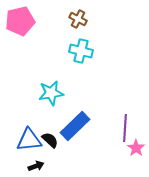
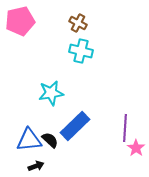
brown cross: moved 4 px down
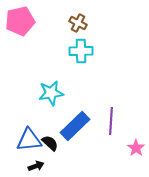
cyan cross: rotated 15 degrees counterclockwise
purple line: moved 14 px left, 7 px up
black semicircle: moved 3 px down
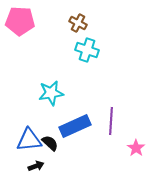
pink pentagon: rotated 16 degrees clockwise
cyan cross: moved 6 px right, 1 px up; rotated 20 degrees clockwise
blue rectangle: rotated 20 degrees clockwise
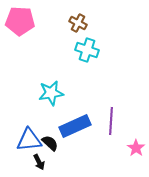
black arrow: moved 3 px right, 4 px up; rotated 84 degrees clockwise
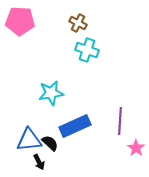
purple line: moved 9 px right
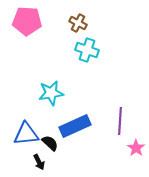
pink pentagon: moved 7 px right
blue triangle: moved 3 px left, 6 px up
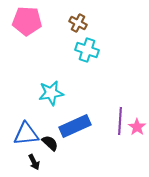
pink star: moved 1 px right, 21 px up
black arrow: moved 5 px left
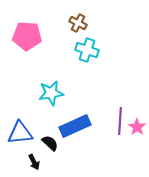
pink pentagon: moved 15 px down
blue triangle: moved 6 px left, 1 px up
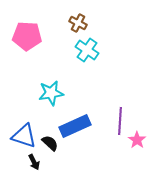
cyan cross: rotated 15 degrees clockwise
pink star: moved 13 px down
blue triangle: moved 4 px right, 3 px down; rotated 24 degrees clockwise
